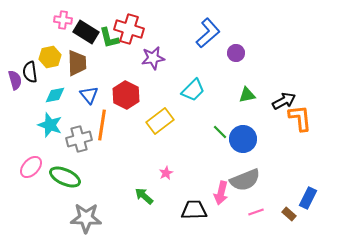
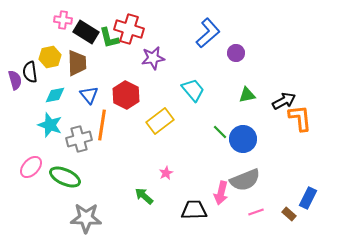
cyan trapezoid: rotated 85 degrees counterclockwise
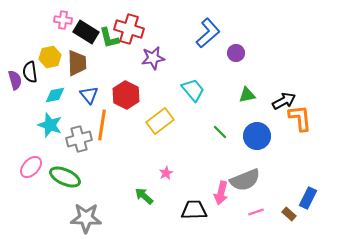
blue circle: moved 14 px right, 3 px up
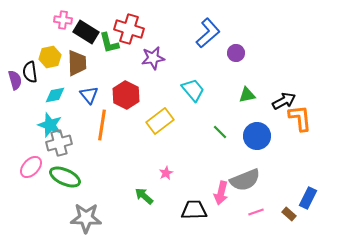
green L-shape: moved 5 px down
gray cross: moved 20 px left, 4 px down
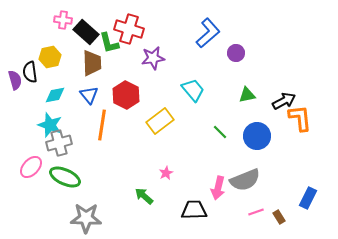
black rectangle: rotated 10 degrees clockwise
brown trapezoid: moved 15 px right
pink arrow: moved 3 px left, 5 px up
brown rectangle: moved 10 px left, 3 px down; rotated 16 degrees clockwise
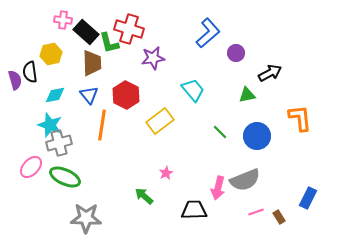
yellow hexagon: moved 1 px right, 3 px up
black arrow: moved 14 px left, 28 px up
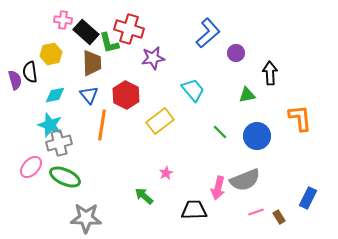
black arrow: rotated 65 degrees counterclockwise
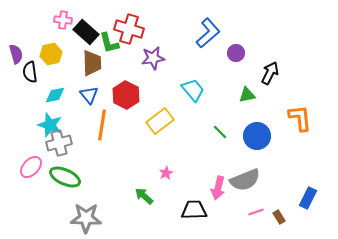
black arrow: rotated 30 degrees clockwise
purple semicircle: moved 1 px right, 26 px up
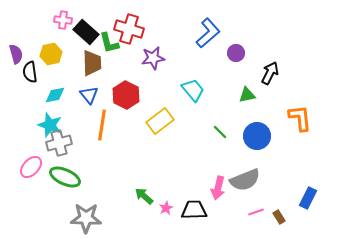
pink star: moved 35 px down
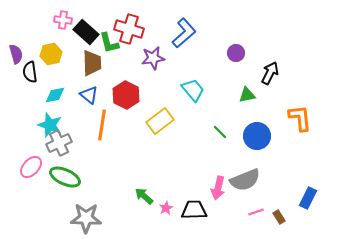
blue L-shape: moved 24 px left
blue triangle: rotated 12 degrees counterclockwise
gray cross: rotated 10 degrees counterclockwise
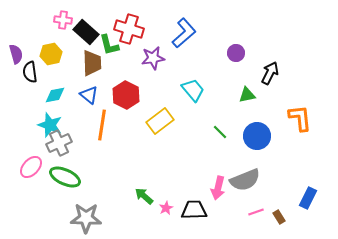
green L-shape: moved 2 px down
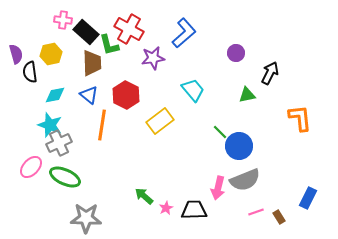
red cross: rotated 12 degrees clockwise
blue circle: moved 18 px left, 10 px down
